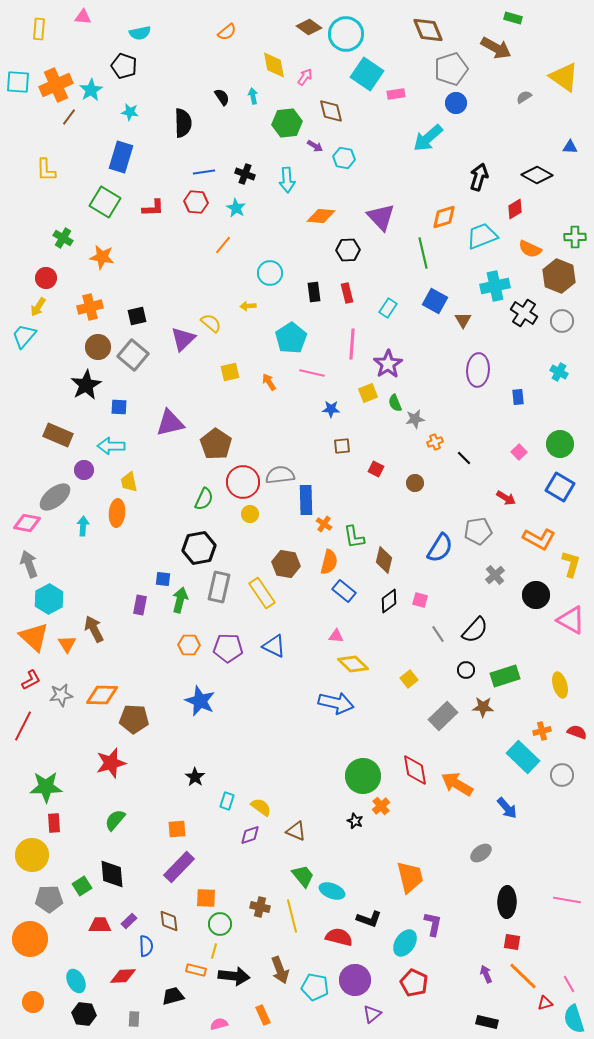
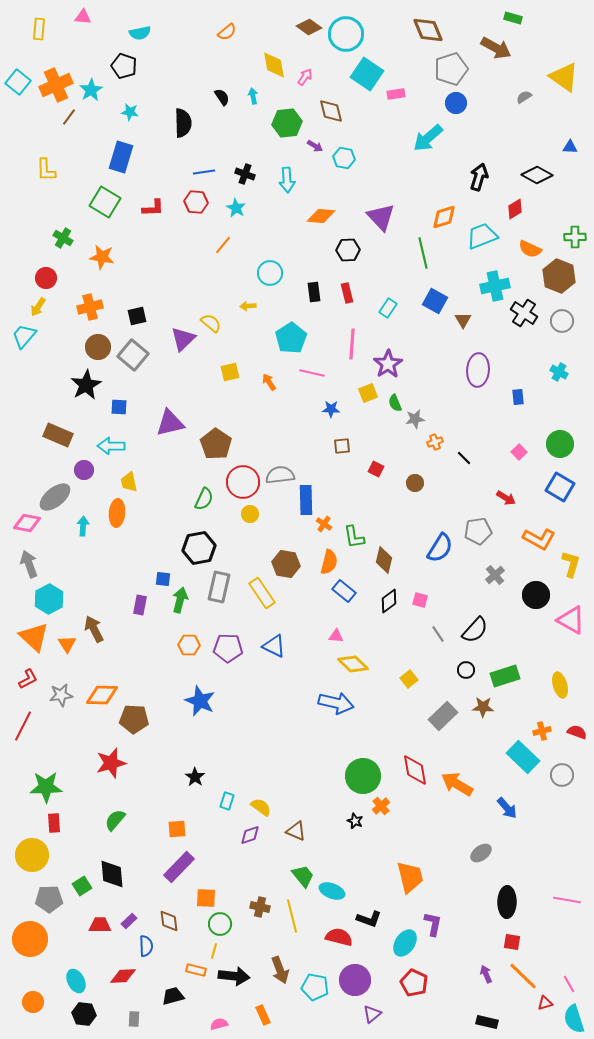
cyan square at (18, 82): rotated 35 degrees clockwise
red L-shape at (31, 680): moved 3 px left, 1 px up
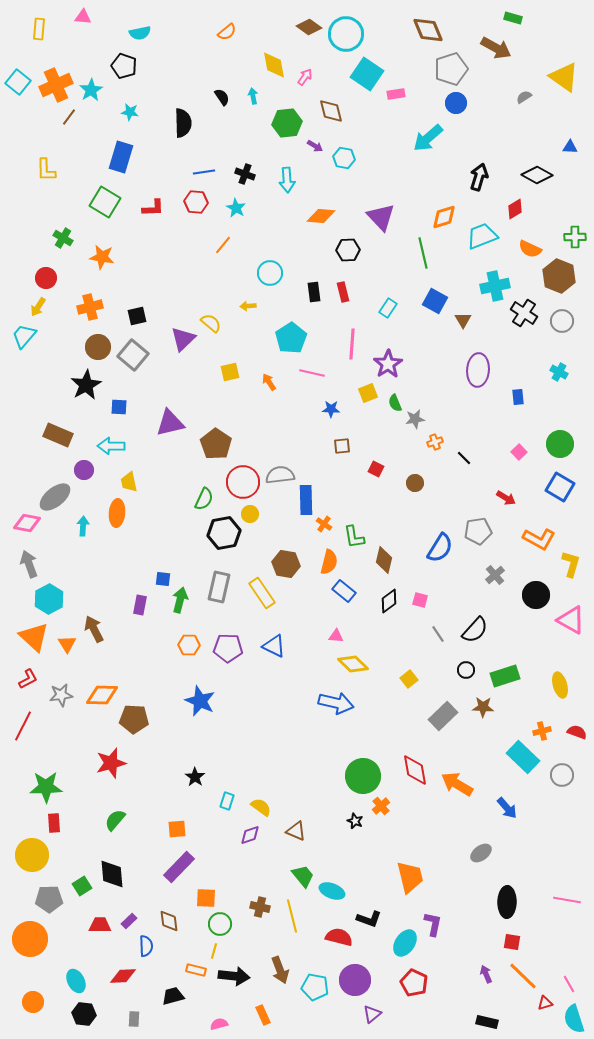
red rectangle at (347, 293): moved 4 px left, 1 px up
black hexagon at (199, 548): moved 25 px right, 15 px up
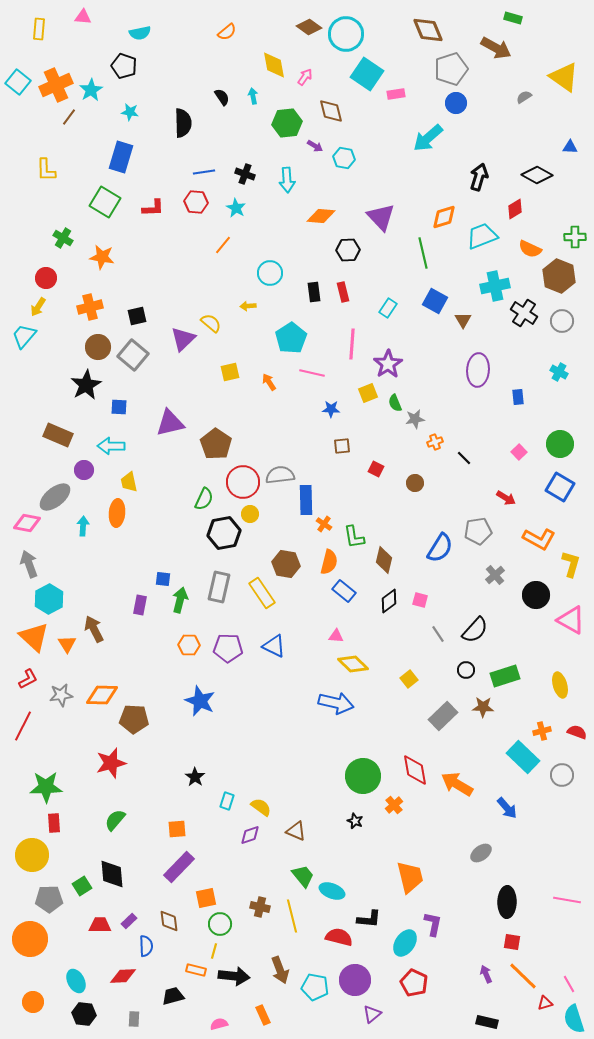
orange cross at (381, 806): moved 13 px right, 1 px up
orange square at (206, 898): rotated 15 degrees counterclockwise
black L-shape at (369, 919): rotated 15 degrees counterclockwise
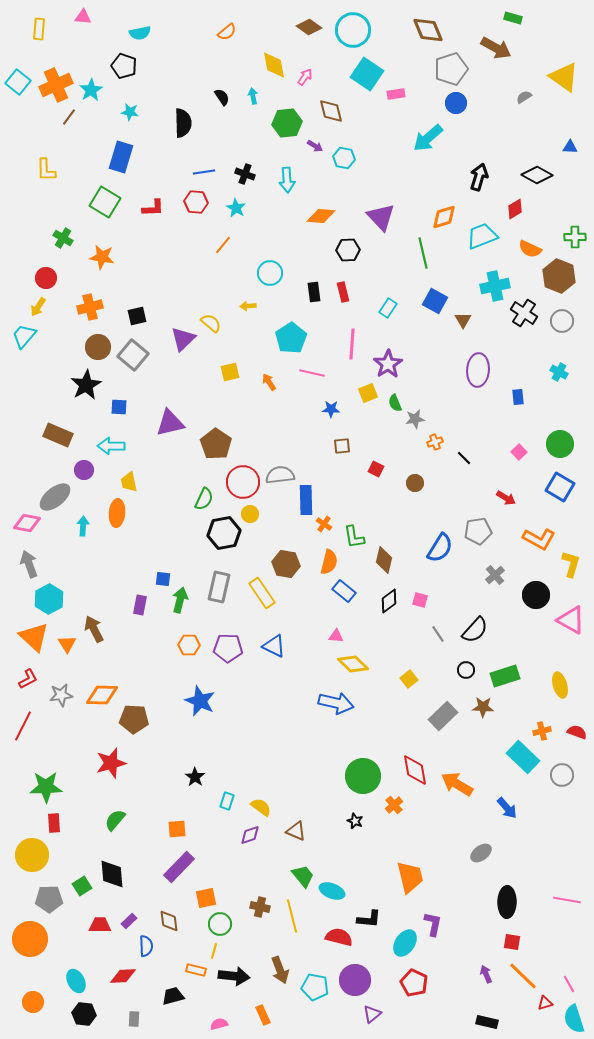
cyan circle at (346, 34): moved 7 px right, 4 px up
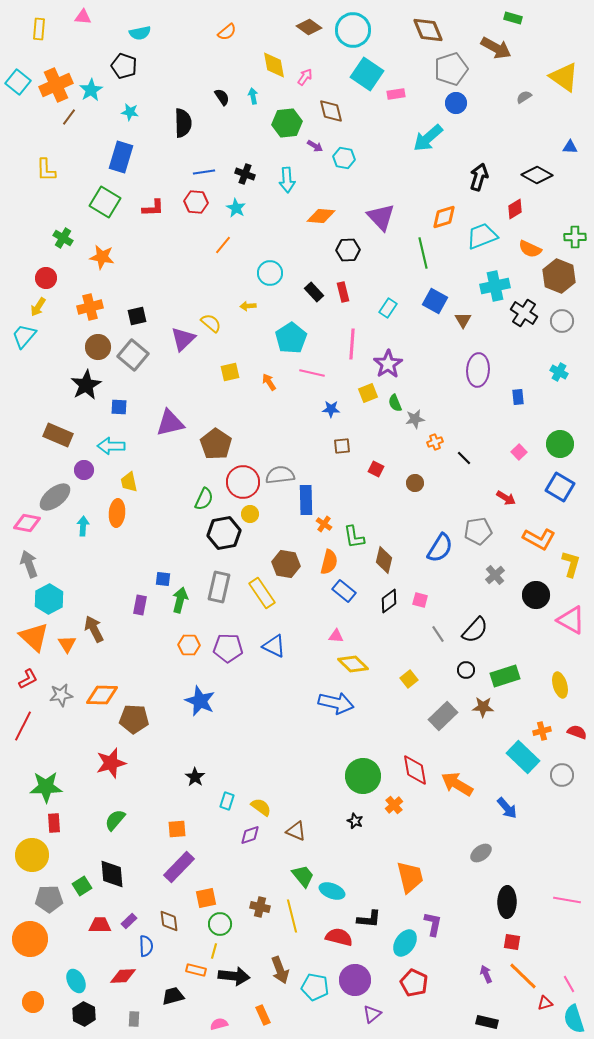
black rectangle at (314, 292): rotated 36 degrees counterclockwise
black hexagon at (84, 1014): rotated 20 degrees clockwise
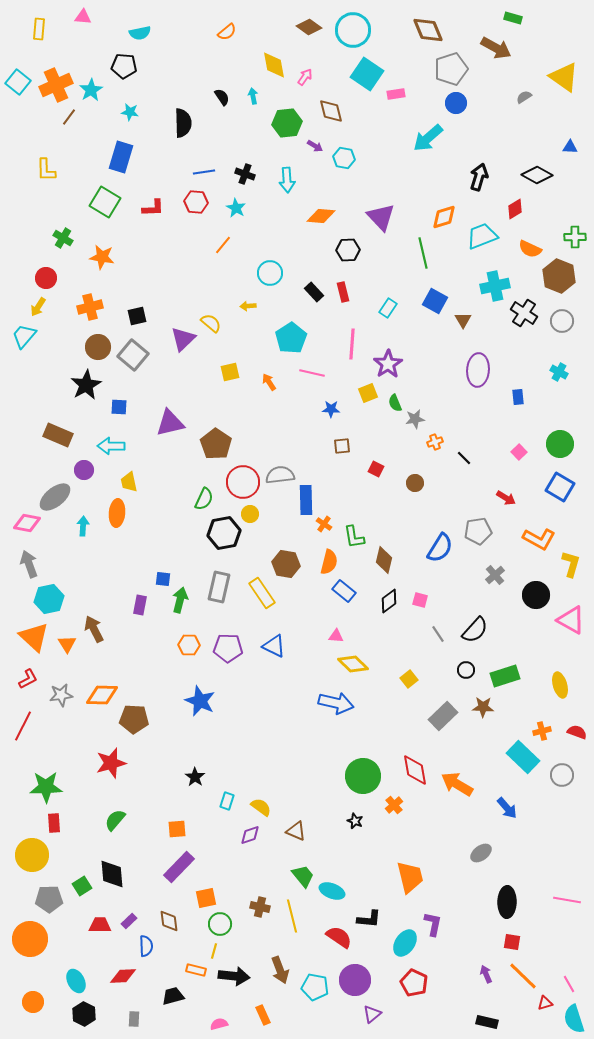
black pentagon at (124, 66): rotated 15 degrees counterclockwise
cyan hexagon at (49, 599): rotated 16 degrees clockwise
red semicircle at (339, 937): rotated 20 degrees clockwise
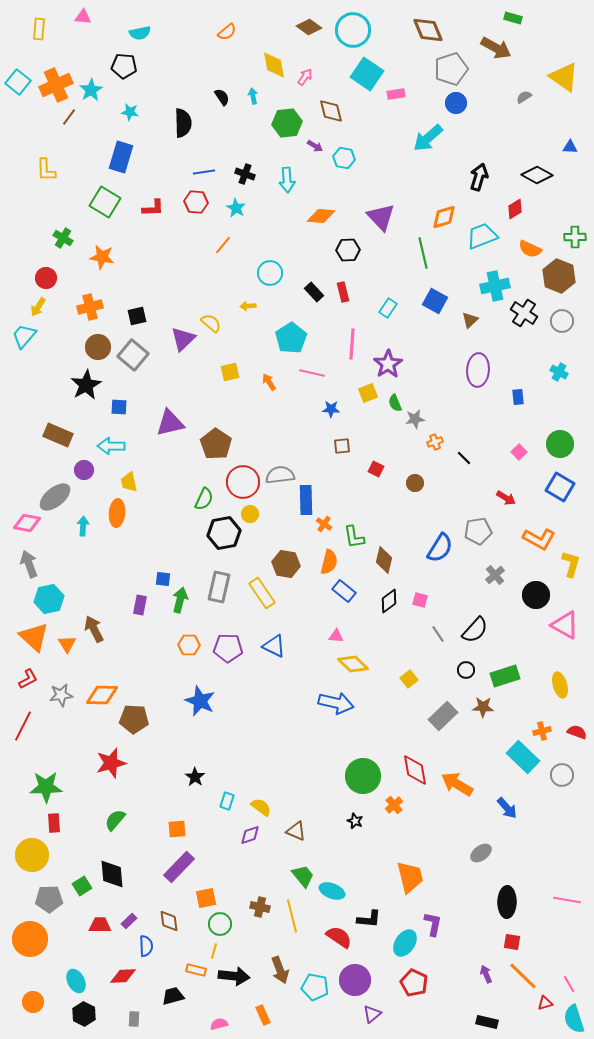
brown triangle at (463, 320): moved 7 px right; rotated 18 degrees clockwise
pink triangle at (571, 620): moved 6 px left, 5 px down
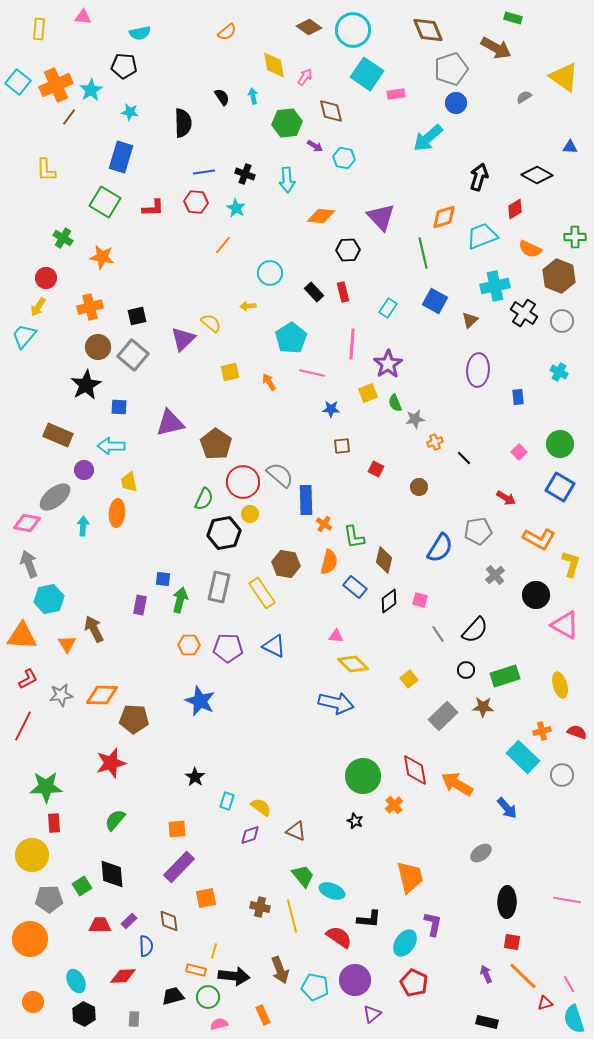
gray semicircle at (280, 475): rotated 48 degrees clockwise
brown circle at (415, 483): moved 4 px right, 4 px down
blue rectangle at (344, 591): moved 11 px right, 4 px up
orange triangle at (34, 637): moved 12 px left, 1 px up; rotated 40 degrees counterclockwise
green circle at (220, 924): moved 12 px left, 73 px down
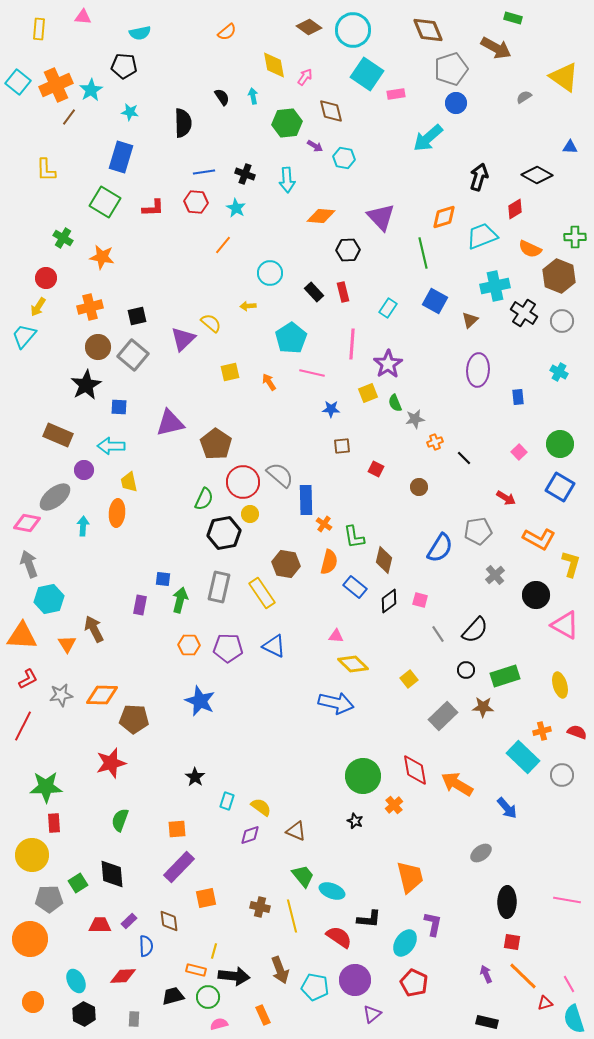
green semicircle at (115, 820): moved 5 px right; rotated 20 degrees counterclockwise
green square at (82, 886): moved 4 px left, 3 px up
